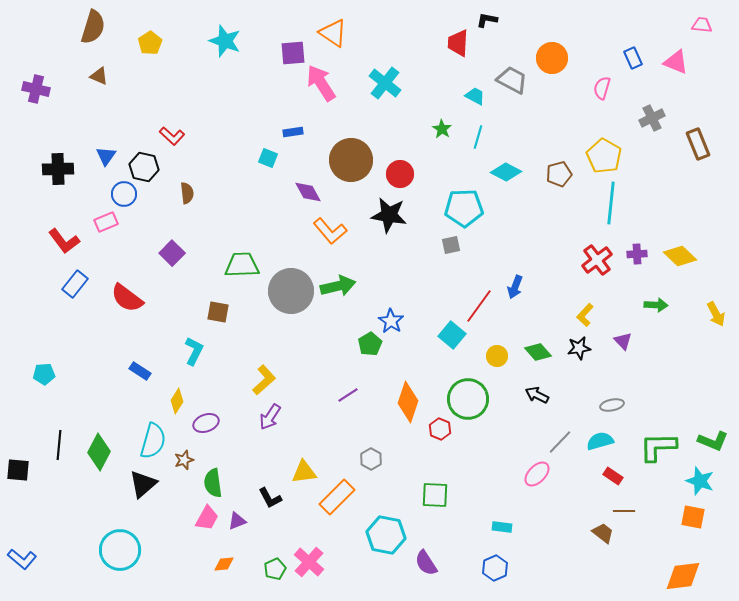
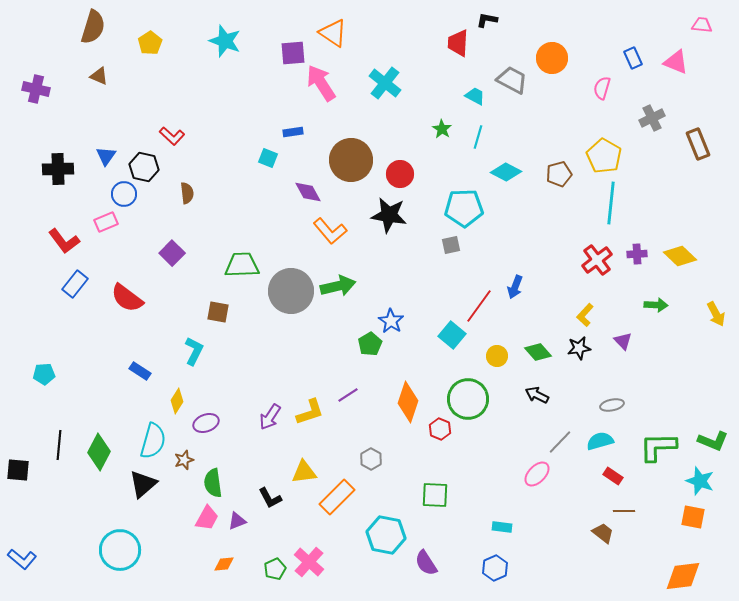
yellow L-shape at (264, 380): moved 46 px right, 32 px down; rotated 24 degrees clockwise
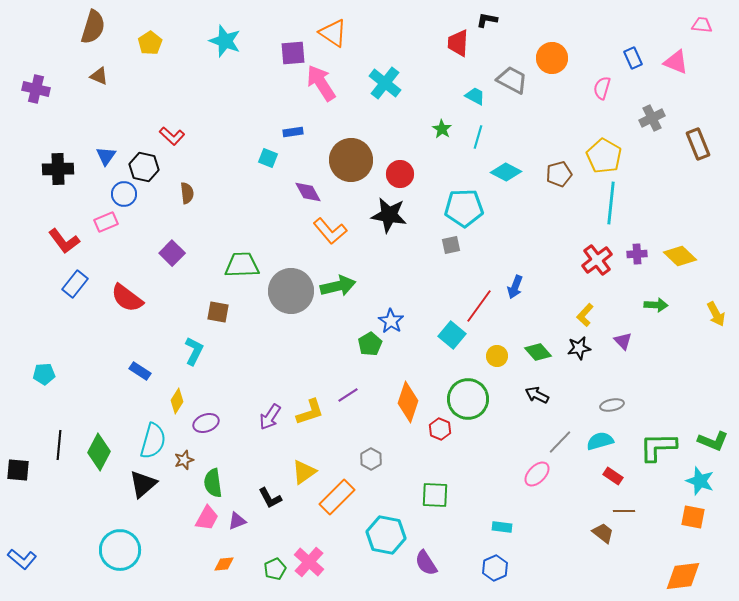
yellow triangle at (304, 472): rotated 28 degrees counterclockwise
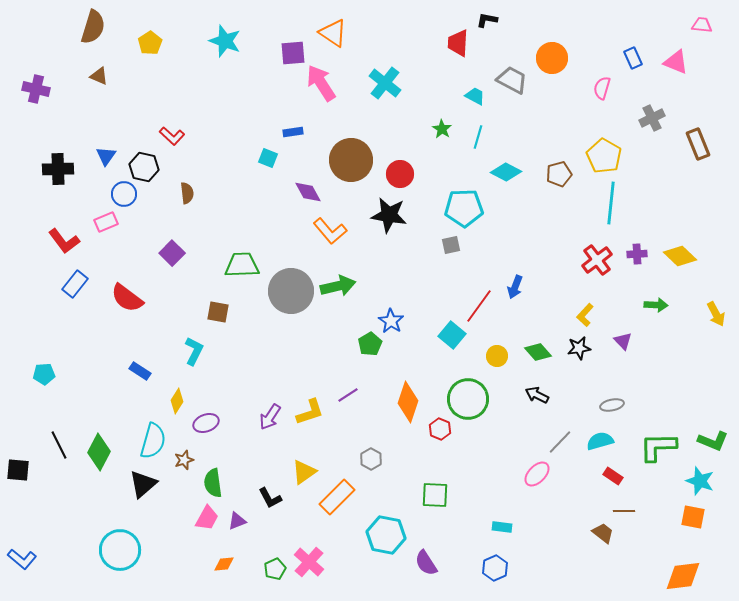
black line at (59, 445): rotated 32 degrees counterclockwise
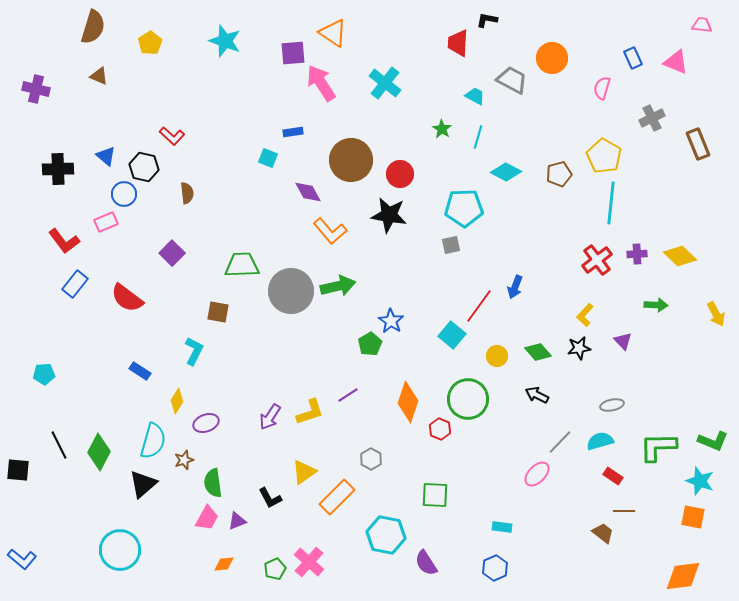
blue triangle at (106, 156): rotated 25 degrees counterclockwise
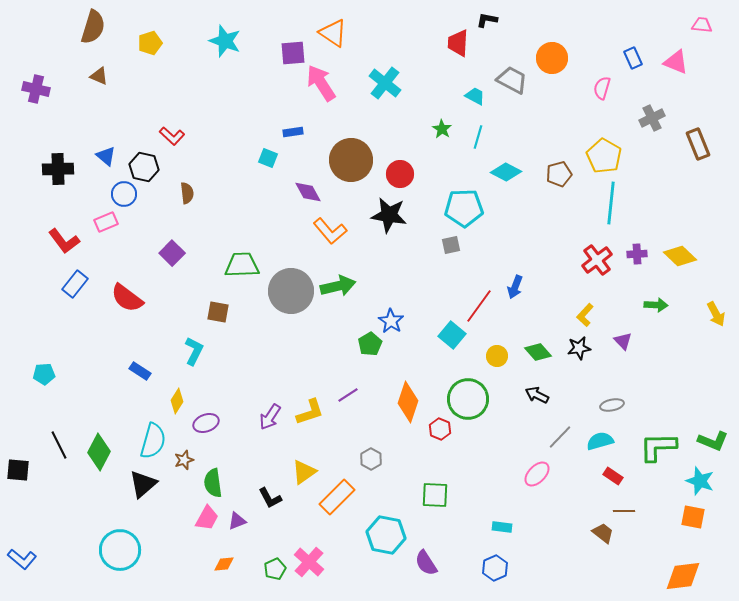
yellow pentagon at (150, 43): rotated 15 degrees clockwise
gray line at (560, 442): moved 5 px up
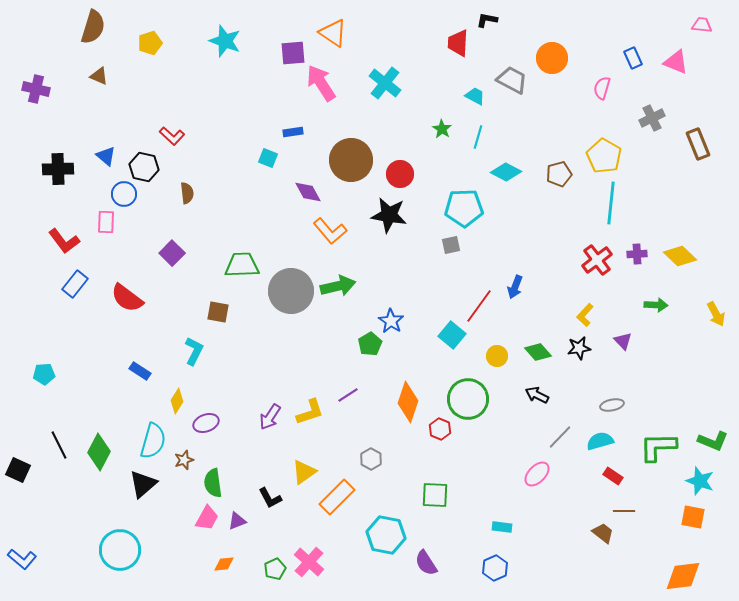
pink rectangle at (106, 222): rotated 65 degrees counterclockwise
black square at (18, 470): rotated 20 degrees clockwise
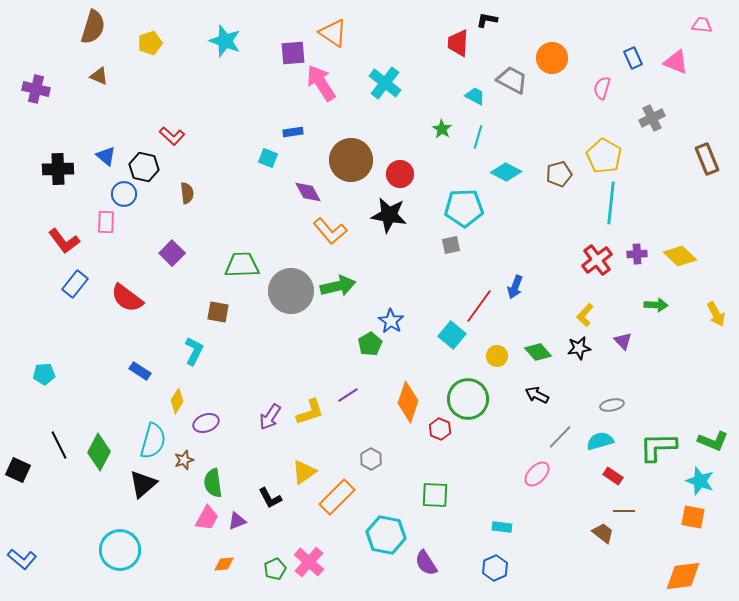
brown rectangle at (698, 144): moved 9 px right, 15 px down
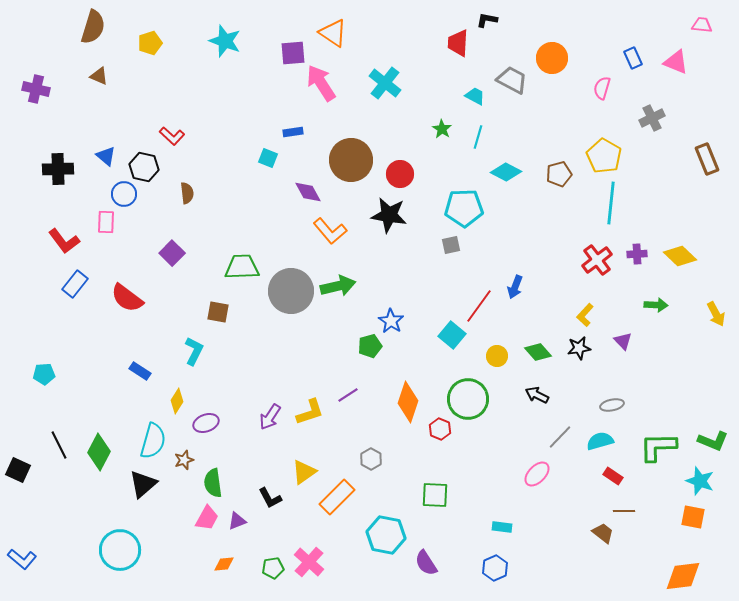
green trapezoid at (242, 265): moved 2 px down
green pentagon at (370, 344): moved 2 px down; rotated 15 degrees clockwise
green pentagon at (275, 569): moved 2 px left, 1 px up; rotated 15 degrees clockwise
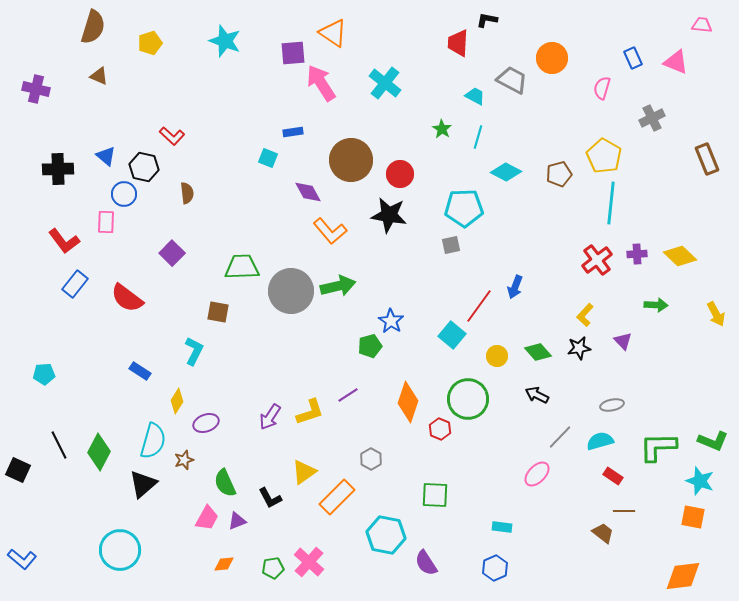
green semicircle at (213, 483): moved 12 px right; rotated 16 degrees counterclockwise
